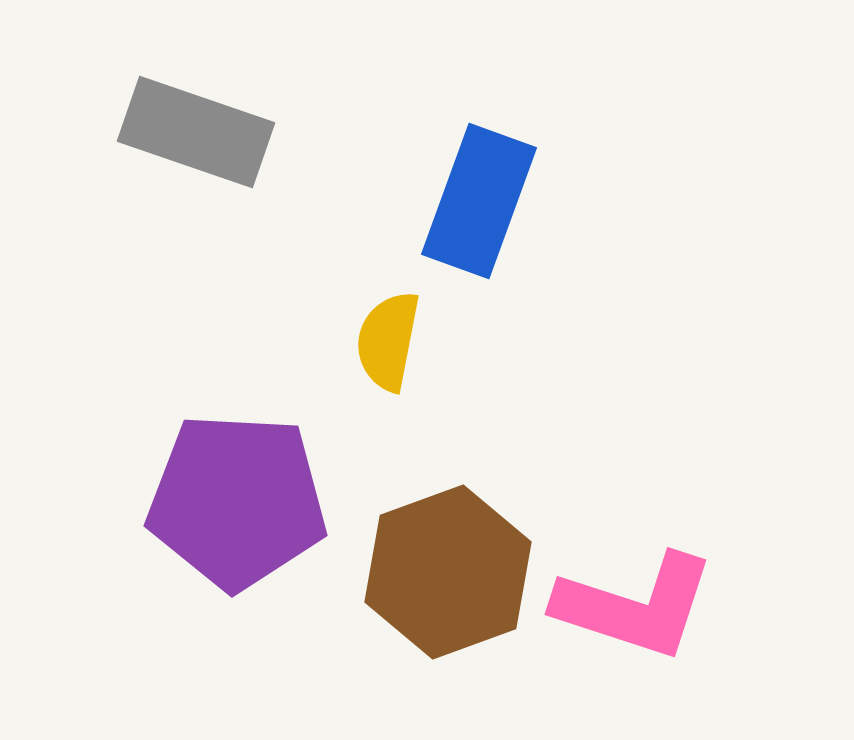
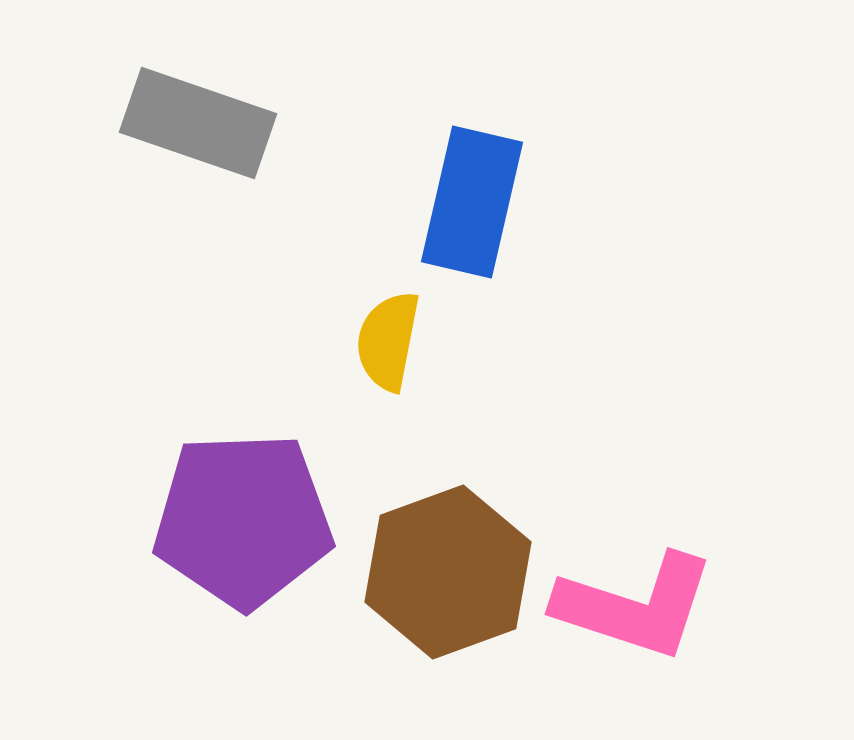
gray rectangle: moved 2 px right, 9 px up
blue rectangle: moved 7 px left, 1 px down; rotated 7 degrees counterclockwise
purple pentagon: moved 6 px right, 19 px down; rotated 5 degrees counterclockwise
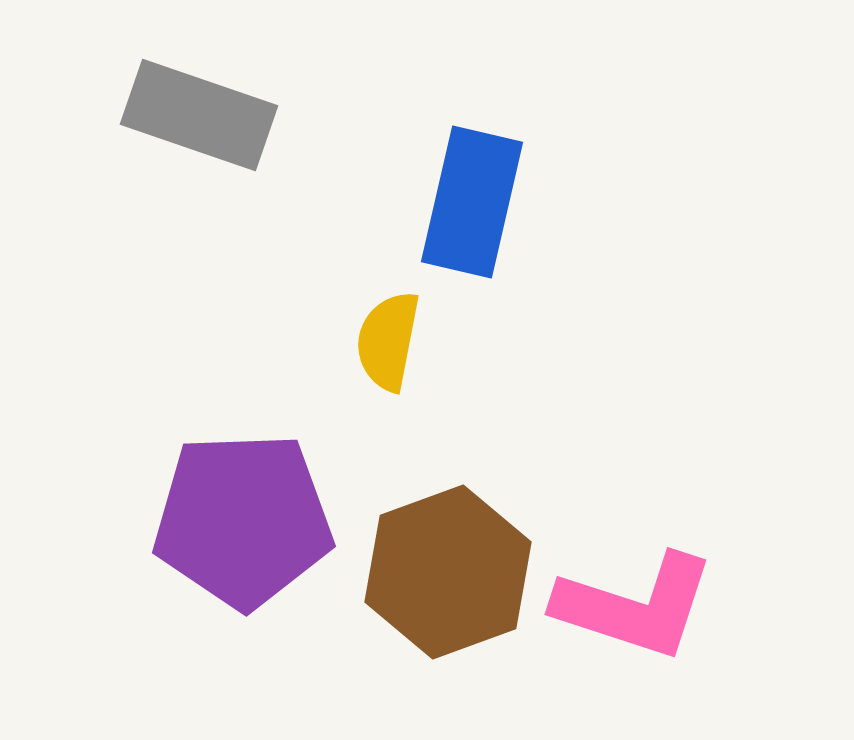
gray rectangle: moved 1 px right, 8 px up
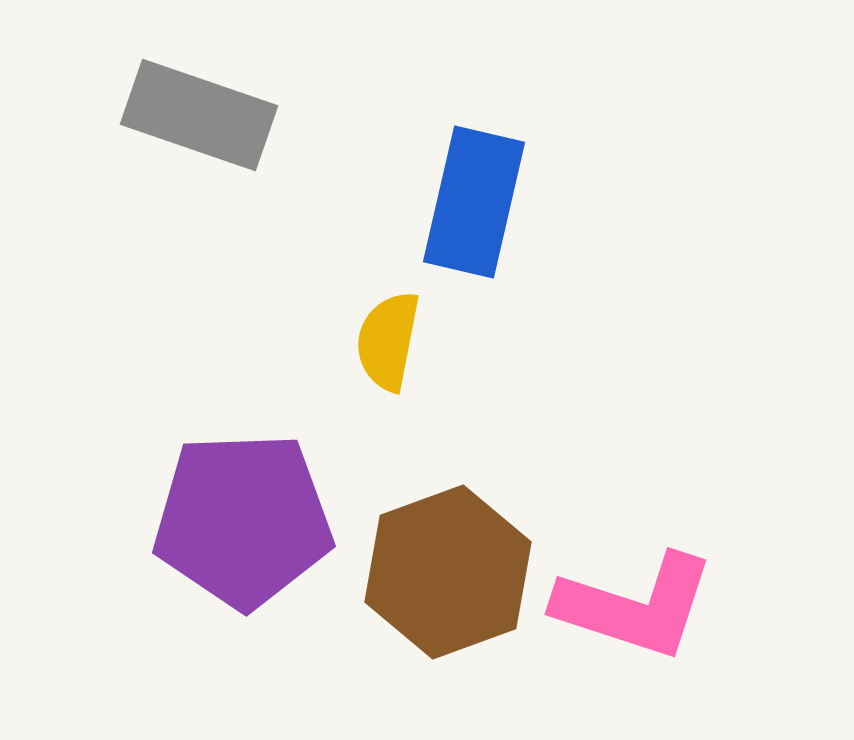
blue rectangle: moved 2 px right
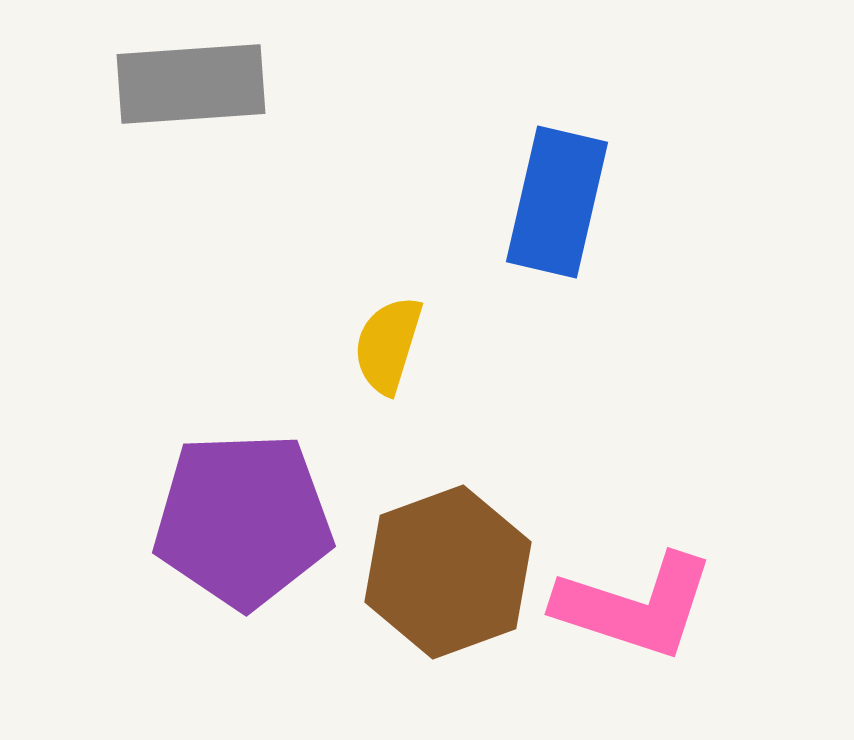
gray rectangle: moved 8 px left, 31 px up; rotated 23 degrees counterclockwise
blue rectangle: moved 83 px right
yellow semicircle: moved 4 px down; rotated 6 degrees clockwise
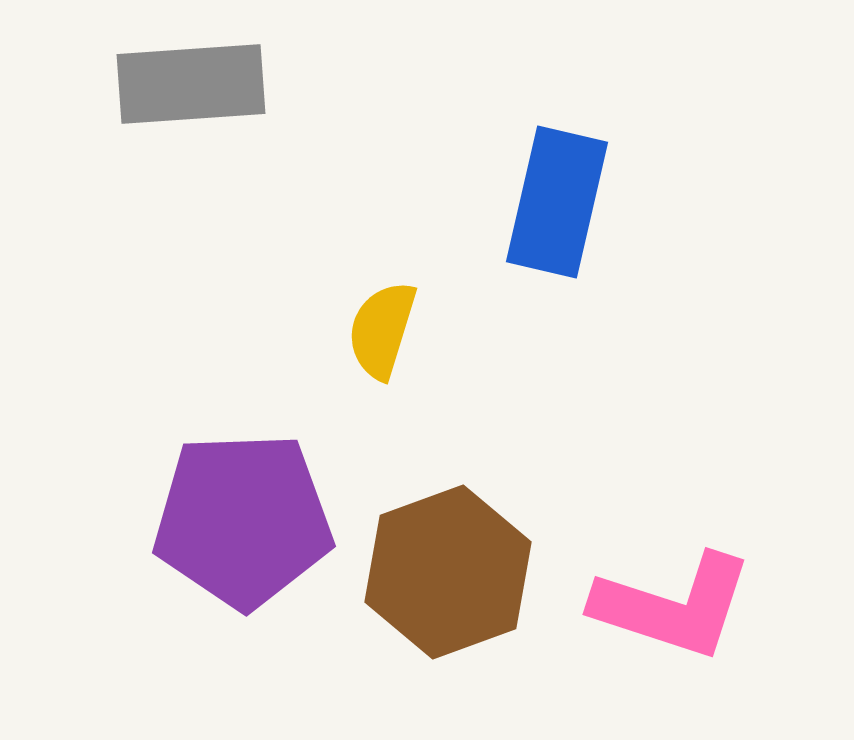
yellow semicircle: moved 6 px left, 15 px up
pink L-shape: moved 38 px right
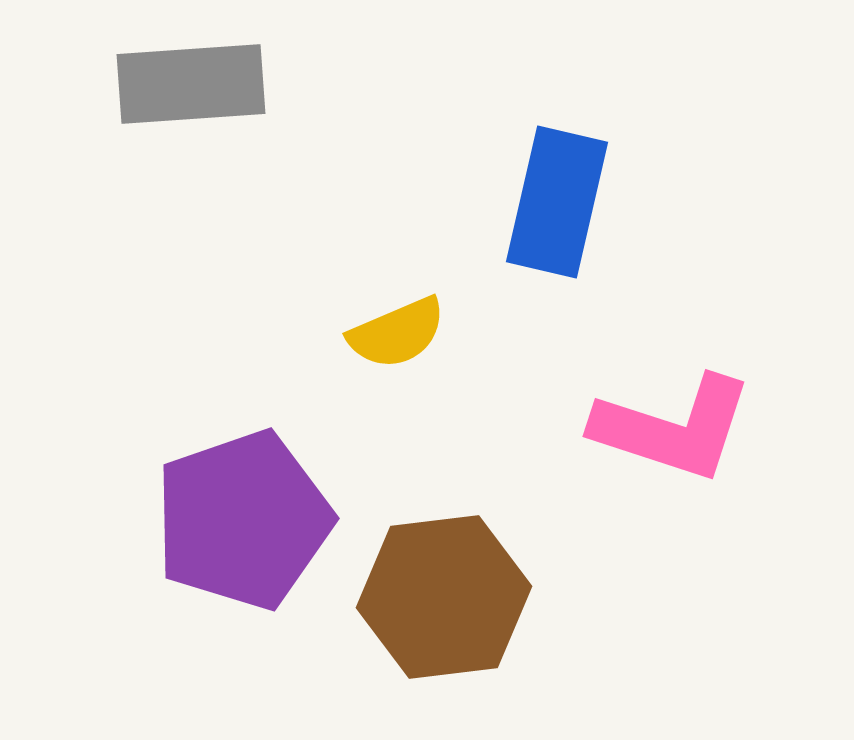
yellow semicircle: moved 15 px right, 3 px down; rotated 130 degrees counterclockwise
purple pentagon: rotated 17 degrees counterclockwise
brown hexagon: moved 4 px left, 25 px down; rotated 13 degrees clockwise
pink L-shape: moved 178 px up
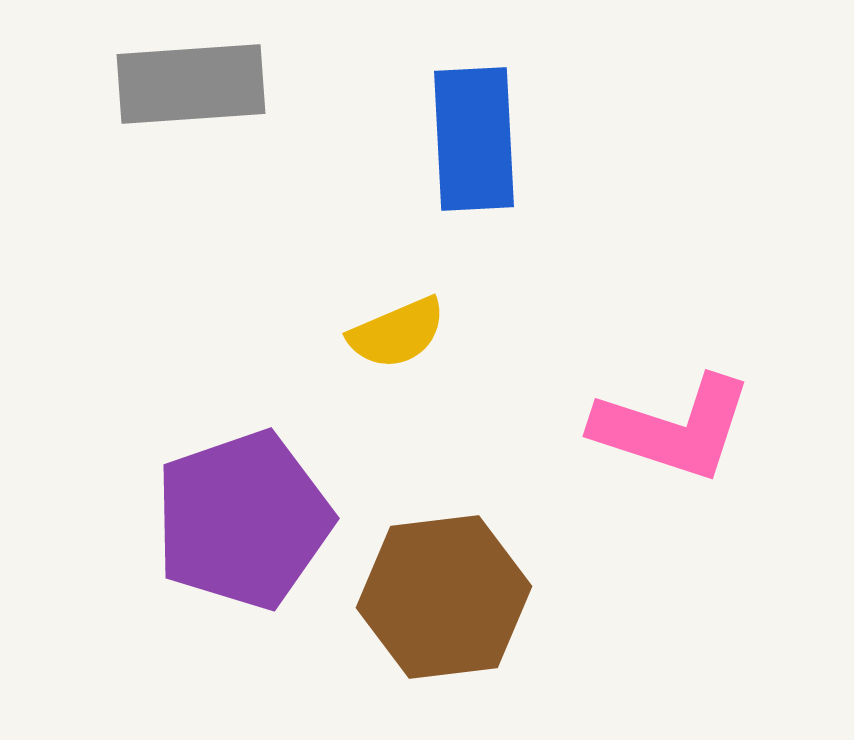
blue rectangle: moved 83 px left, 63 px up; rotated 16 degrees counterclockwise
